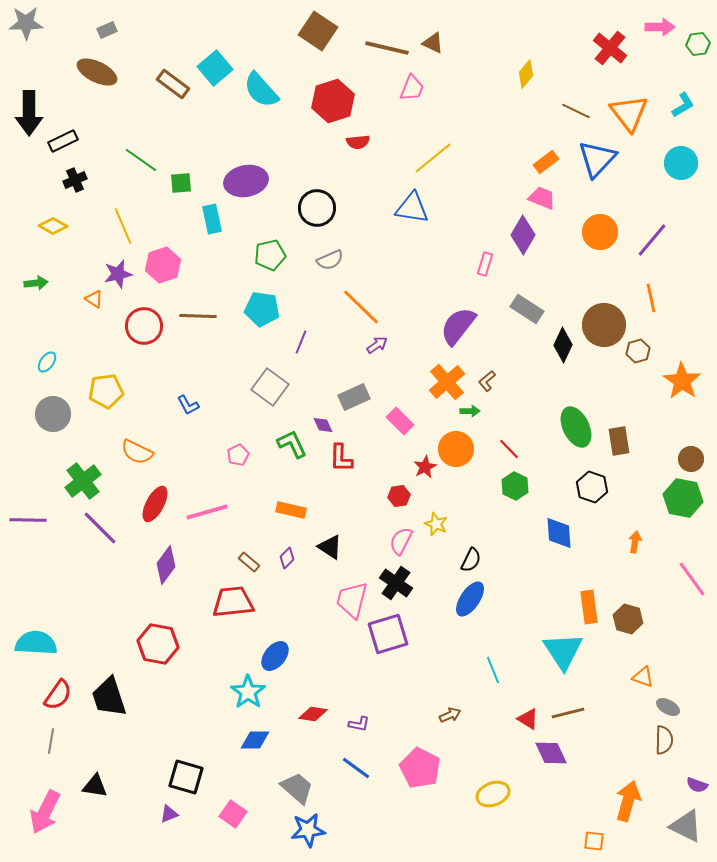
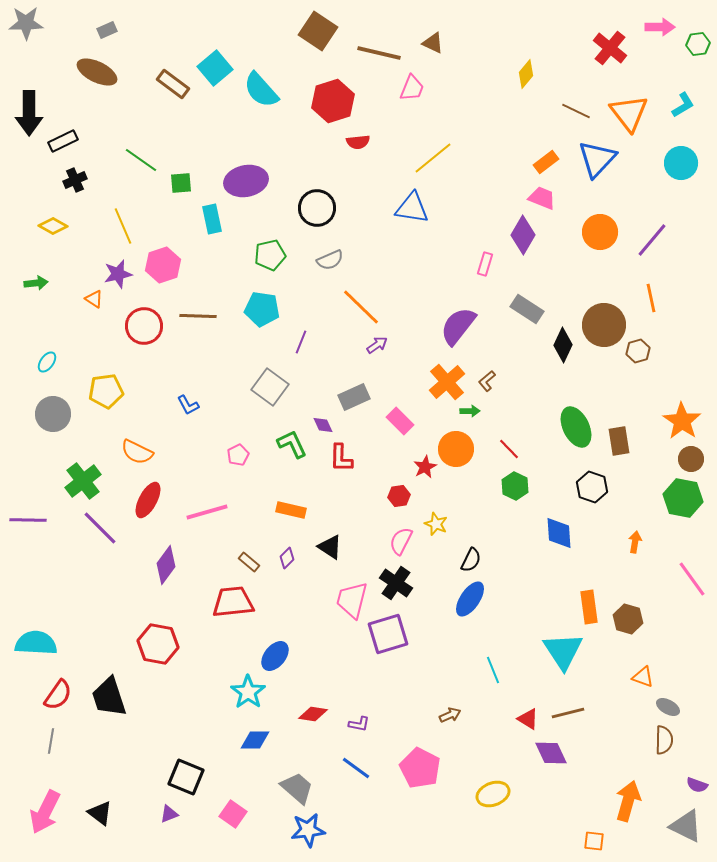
brown line at (387, 48): moved 8 px left, 5 px down
orange star at (682, 381): moved 40 px down
red ellipse at (155, 504): moved 7 px left, 4 px up
black square at (186, 777): rotated 6 degrees clockwise
black triangle at (95, 786): moved 5 px right, 27 px down; rotated 28 degrees clockwise
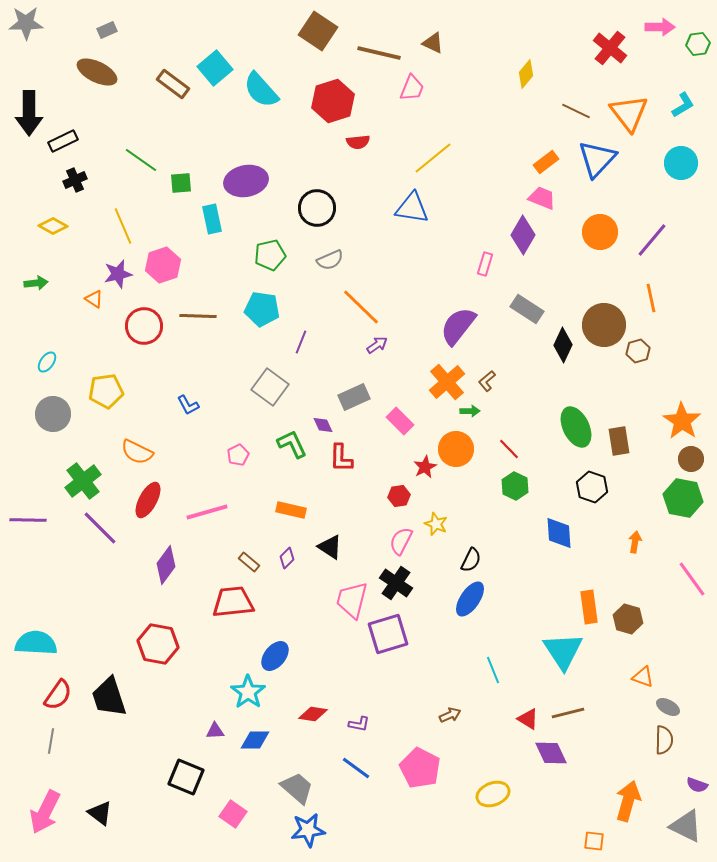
purple triangle at (169, 814): moved 46 px right, 83 px up; rotated 18 degrees clockwise
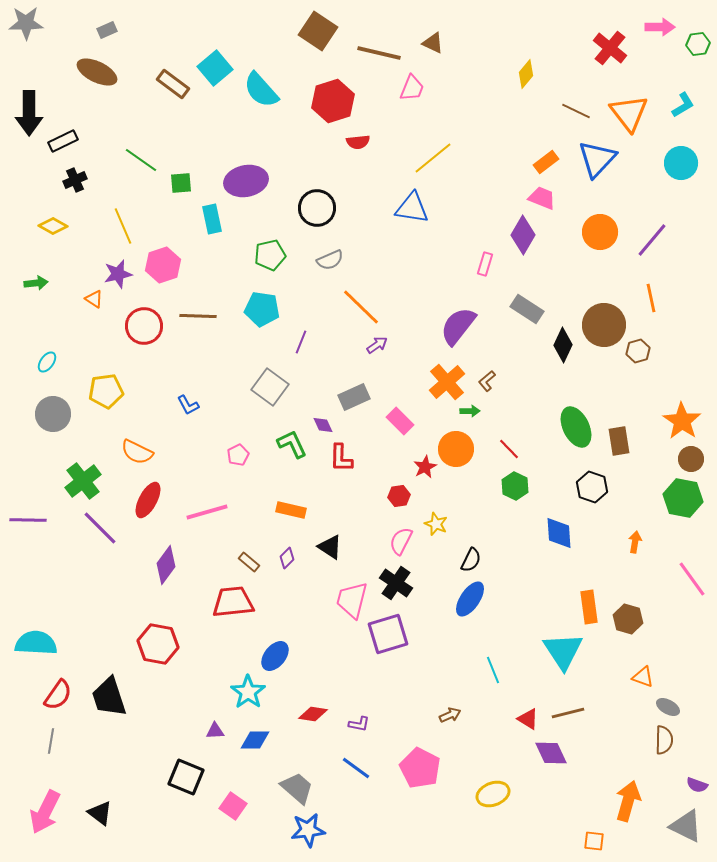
pink square at (233, 814): moved 8 px up
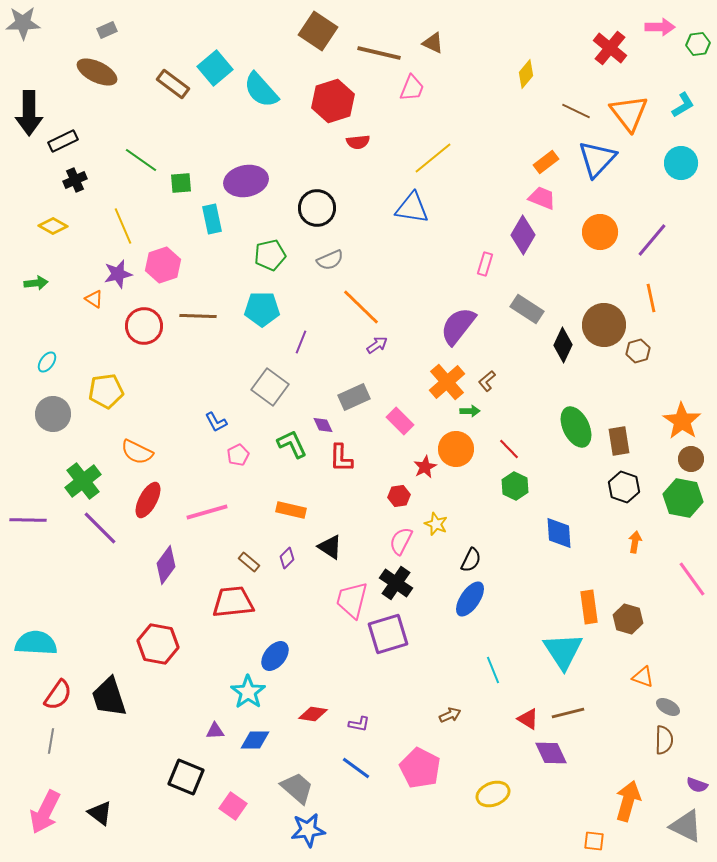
gray star at (26, 23): moved 3 px left
cyan pentagon at (262, 309): rotated 8 degrees counterclockwise
blue L-shape at (188, 405): moved 28 px right, 17 px down
black hexagon at (592, 487): moved 32 px right
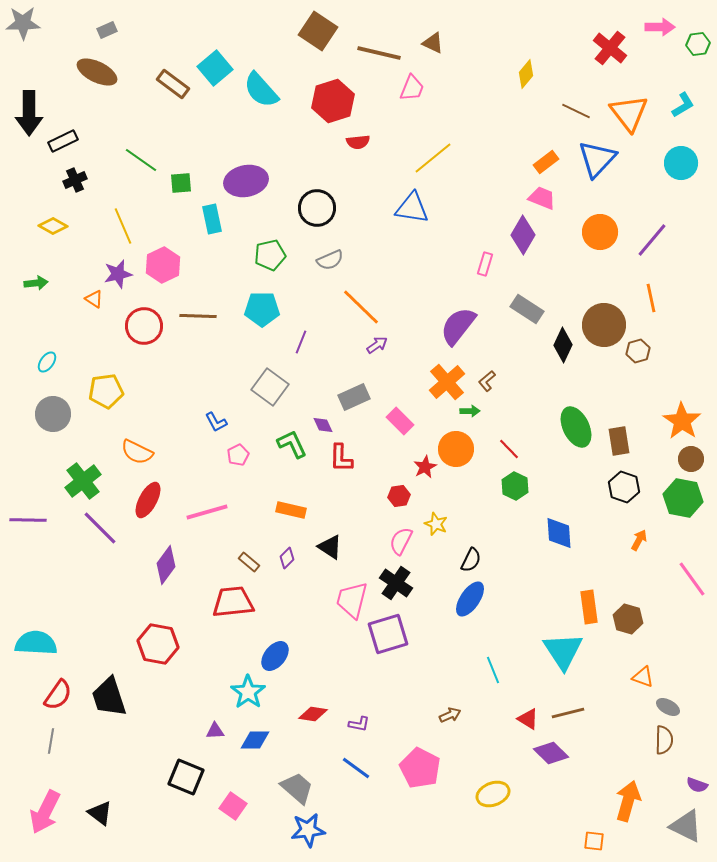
pink hexagon at (163, 265): rotated 8 degrees counterclockwise
orange arrow at (635, 542): moved 4 px right, 2 px up; rotated 20 degrees clockwise
purple diamond at (551, 753): rotated 20 degrees counterclockwise
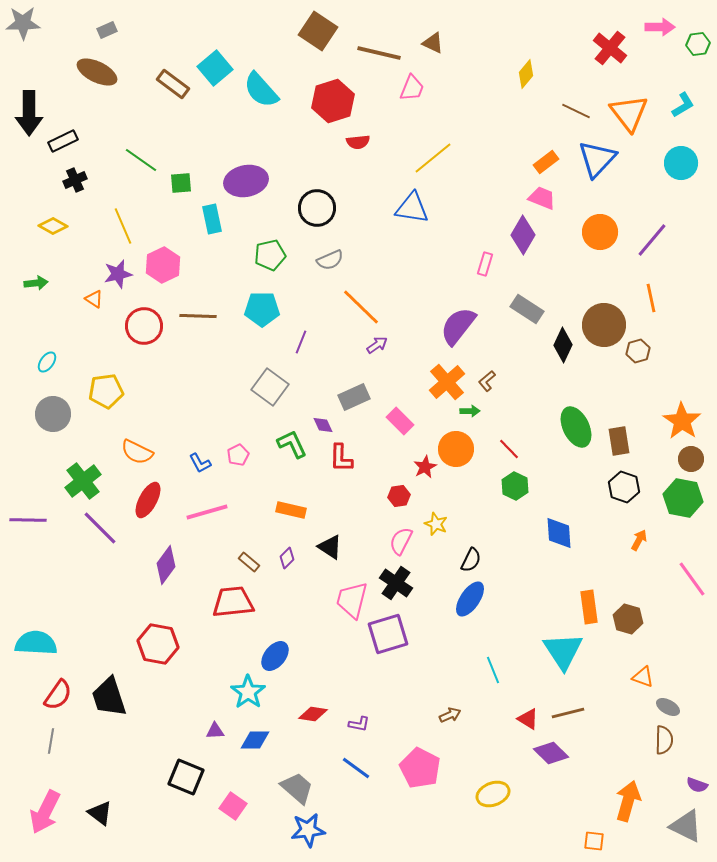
blue L-shape at (216, 422): moved 16 px left, 41 px down
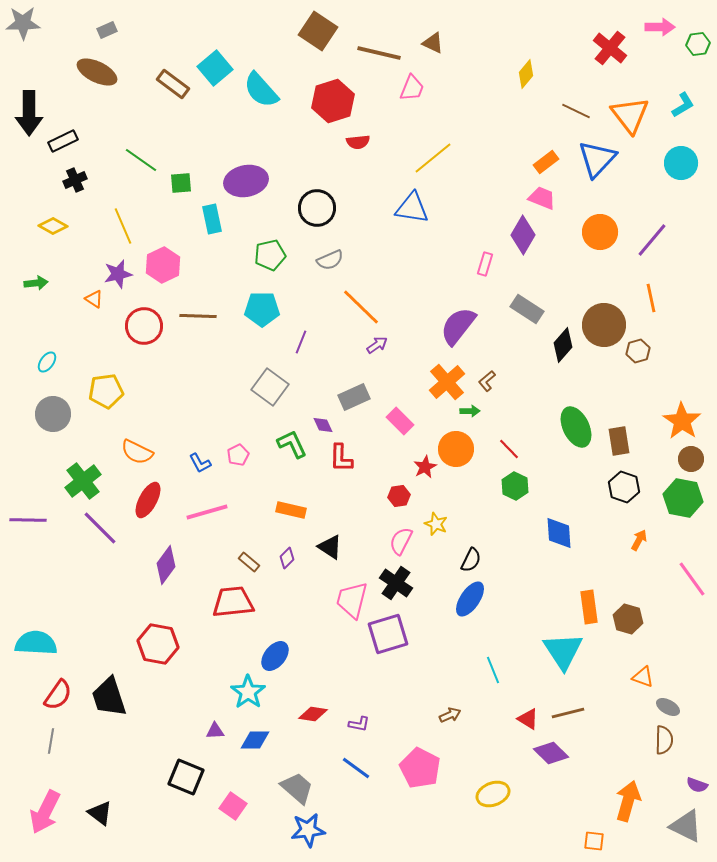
orange triangle at (629, 113): moved 1 px right, 2 px down
black diamond at (563, 345): rotated 16 degrees clockwise
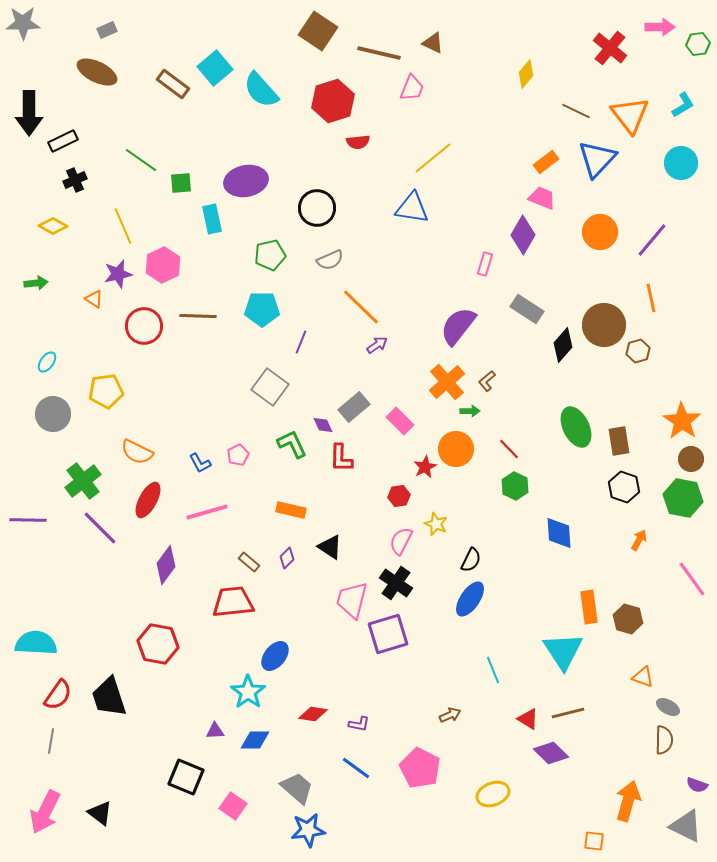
gray rectangle at (354, 397): moved 10 px down; rotated 16 degrees counterclockwise
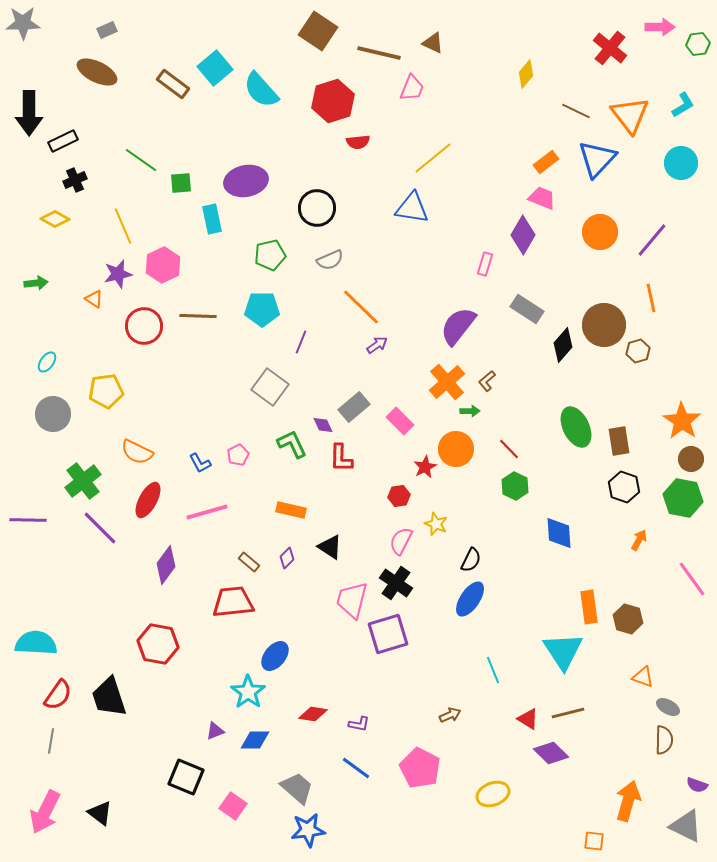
yellow diamond at (53, 226): moved 2 px right, 7 px up
purple triangle at (215, 731): rotated 18 degrees counterclockwise
